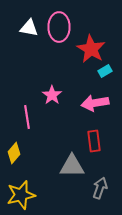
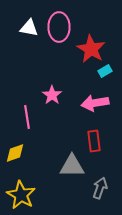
yellow diamond: moved 1 px right; rotated 30 degrees clockwise
yellow star: rotated 28 degrees counterclockwise
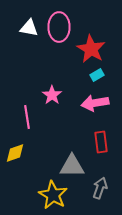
cyan rectangle: moved 8 px left, 4 px down
red rectangle: moved 7 px right, 1 px down
yellow star: moved 32 px right
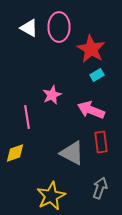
white triangle: rotated 18 degrees clockwise
pink star: rotated 12 degrees clockwise
pink arrow: moved 4 px left, 7 px down; rotated 32 degrees clockwise
gray triangle: moved 13 px up; rotated 28 degrees clockwise
yellow star: moved 2 px left, 1 px down; rotated 16 degrees clockwise
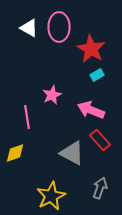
red rectangle: moved 1 px left, 2 px up; rotated 35 degrees counterclockwise
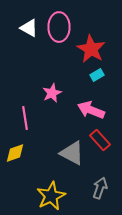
pink star: moved 2 px up
pink line: moved 2 px left, 1 px down
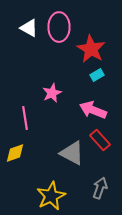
pink arrow: moved 2 px right
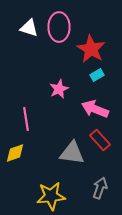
white triangle: rotated 12 degrees counterclockwise
pink star: moved 7 px right, 4 px up
pink arrow: moved 2 px right, 1 px up
pink line: moved 1 px right, 1 px down
gray triangle: rotated 20 degrees counterclockwise
yellow star: rotated 20 degrees clockwise
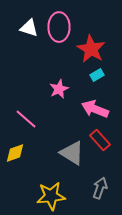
pink line: rotated 40 degrees counterclockwise
gray triangle: rotated 24 degrees clockwise
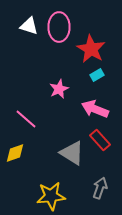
white triangle: moved 2 px up
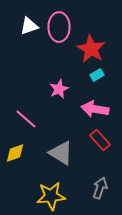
white triangle: rotated 36 degrees counterclockwise
pink arrow: rotated 12 degrees counterclockwise
gray triangle: moved 11 px left
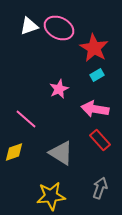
pink ellipse: moved 1 px down; rotated 64 degrees counterclockwise
red star: moved 3 px right, 1 px up
yellow diamond: moved 1 px left, 1 px up
